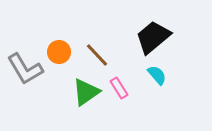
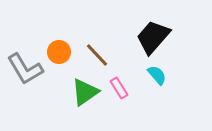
black trapezoid: rotated 9 degrees counterclockwise
green triangle: moved 1 px left
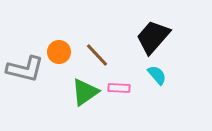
gray L-shape: rotated 45 degrees counterclockwise
pink rectangle: rotated 55 degrees counterclockwise
